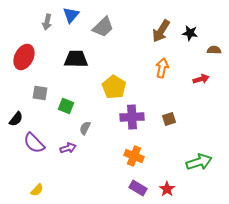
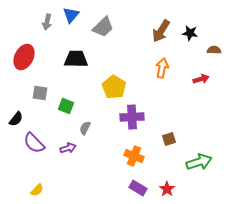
brown square: moved 20 px down
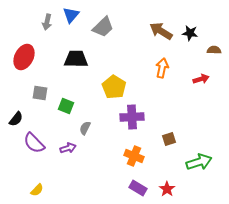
brown arrow: rotated 90 degrees clockwise
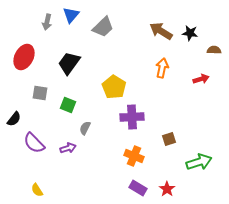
black trapezoid: moved 7 px left, 4 px down; rotated 55 degrees counterclockwise
green square: moved 2 px right, 1 px up
black semicircle: moved 2 px left
yellow semicircle: rotated 104 degrees clockwise
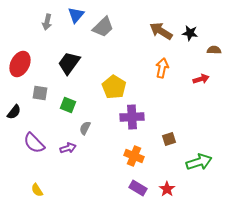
blue triangle: moved 5 px right
red ellipse: moved 4 px left, 7 px down
black semicircle: moved 7 px up
